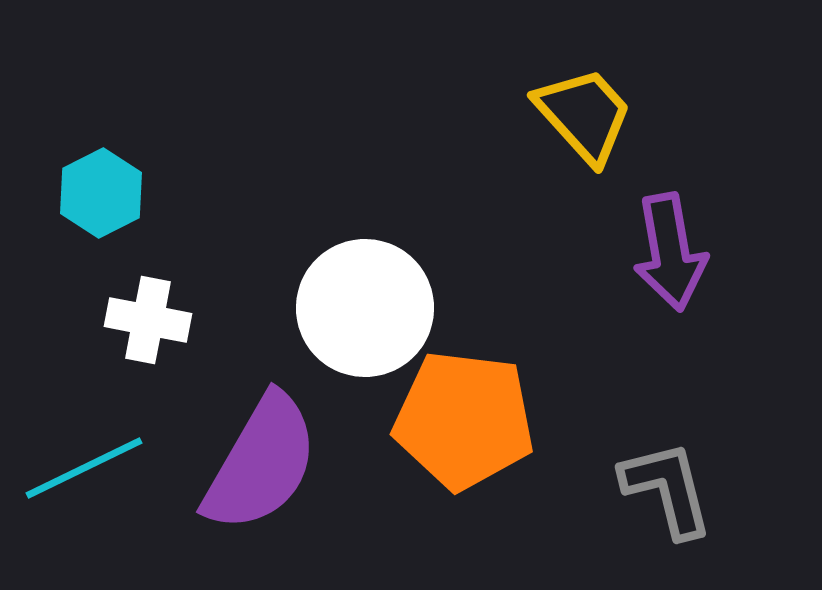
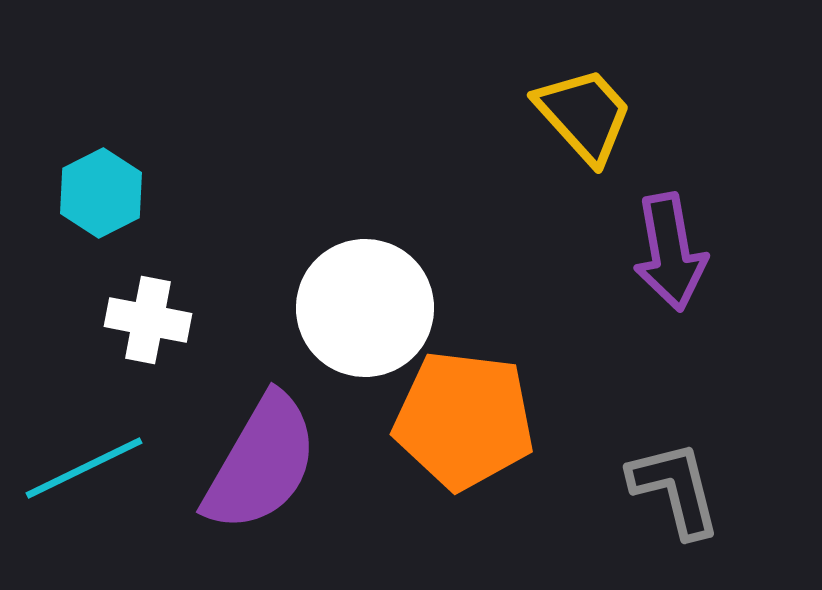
gray L-shape: moved 8 px right
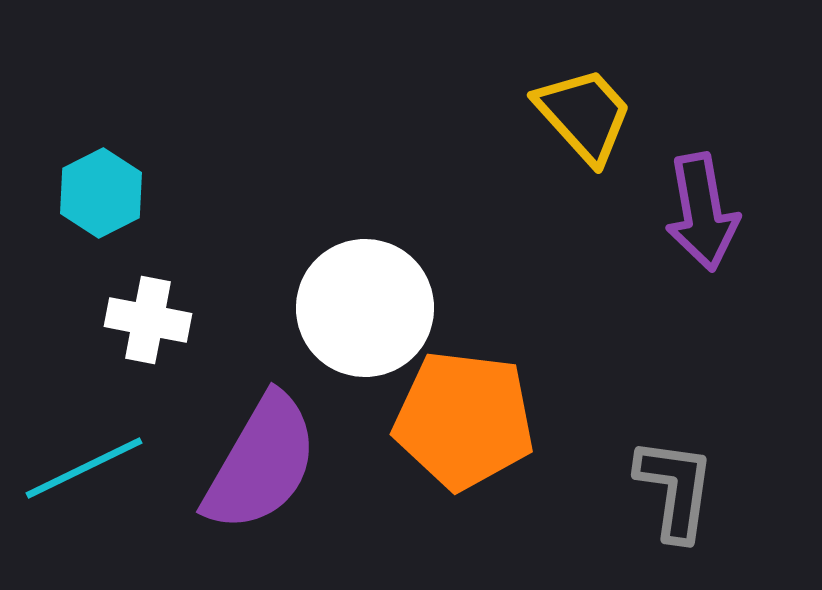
purple arrow: moved 32 px right, 40 px up
gray L-shape: rotated 22 degrees clockwise
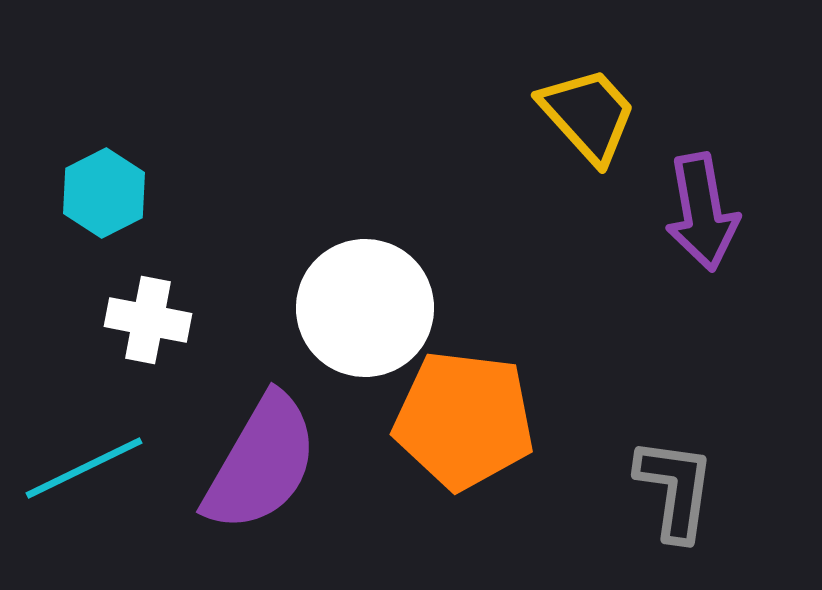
yellow trapezoid: moved 4 px right
cyan hexagon: moved 3 px right
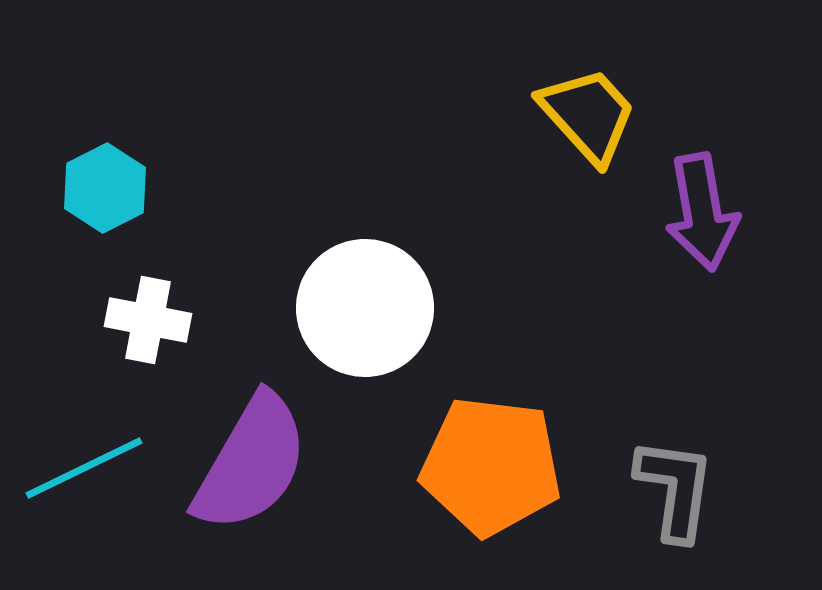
cyan hexagon: moved 1 px right, 5 px up
orange pentagon: moved 27 px right, 46 px down
purple semicircle: moved 10 px left
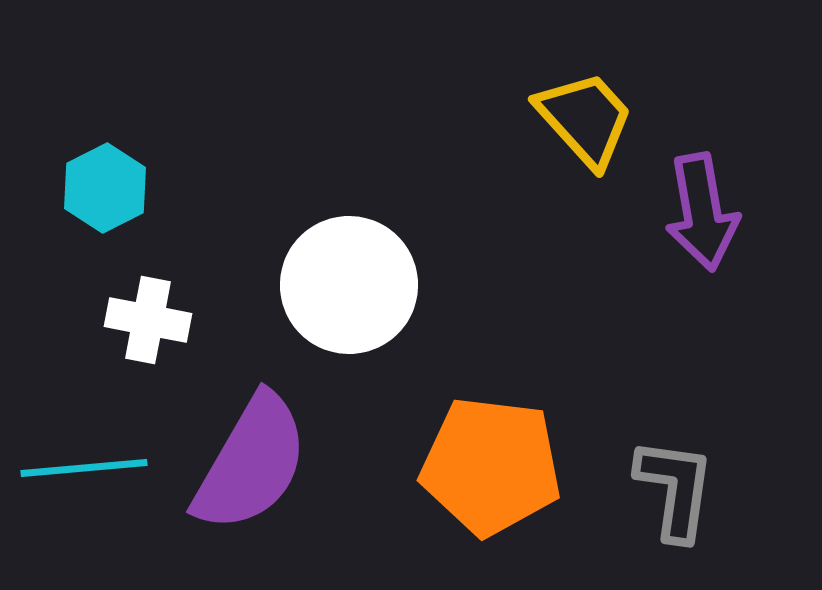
yellow trapezoid: moved 3 px left, 4 px down
white circle: moved 16 px left, 23 px up
cyan line: rotated 21 degrees clockwise
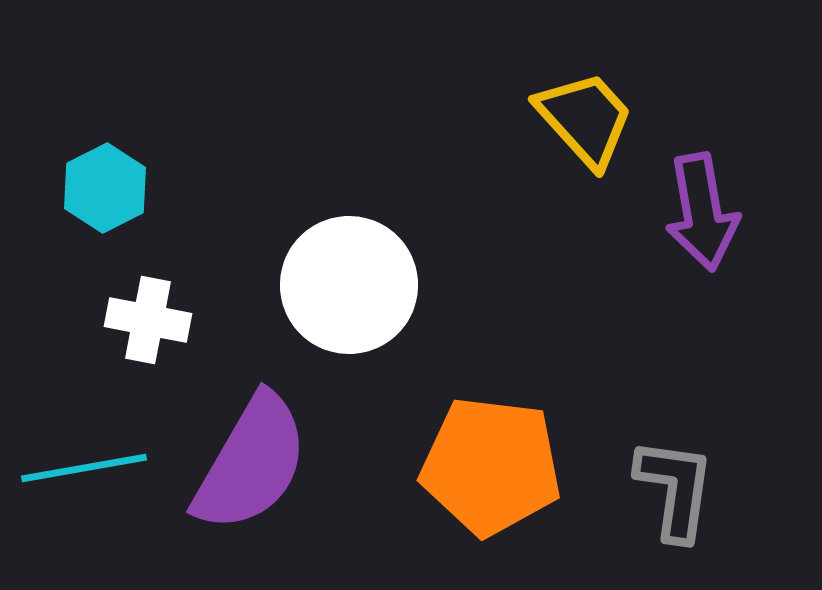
cyan line: rotated 5 degrees counterclockwise
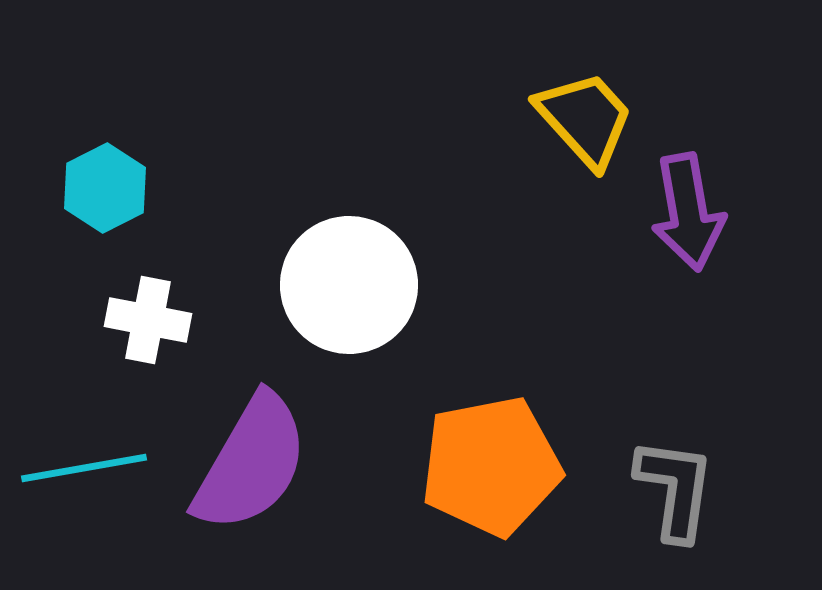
purple arrow: moved 14 px left
orange pentagon: rotated 18 degrees counterclockwise
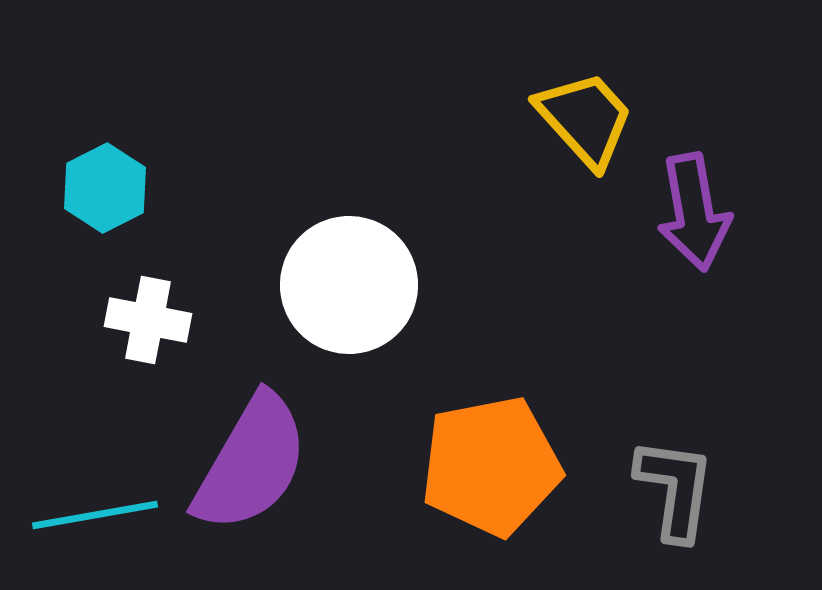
purple arrow: moved 6 px right
cyan line: moved 11 px right, 47 px down
